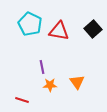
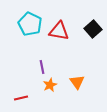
orange star: rotated 24 degrees counterclockwise
red line: moved 1 px left, 2 px up; rotated 32 degrees counterclockwise
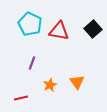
purple line: moved 10 px left, 4 px up; rotated 32 degrees clockwise
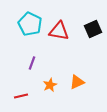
black square: rotated 18 degrees clockwise
orange triangle: rotated 42 degrees clockwise
red line: moved 2 px up
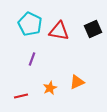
purple line: moved 4 px up
orange star: moved 3 px down
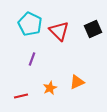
red triangle: rotated 35 degrees clockwise
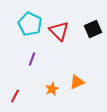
orange star: moved 2 px right, 1 px down
red line: moved 6 px left; rotated 48 degrees counterclockwise
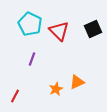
orange star: moved 4 px right
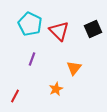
orange triangle: moved 3 px left, 14 px up; rotated 28 degrees counterclockwise
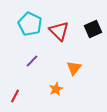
purple line: moved 2 px down; rotated 24 degrees clockwise
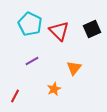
black square: moved 1 px left
purple line: rotated 16 degrees clockwise
orange star: moved 2 px left
